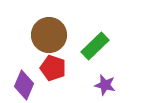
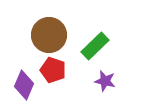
red pentagon: moved 2 px down
purple star: moved 4 px up
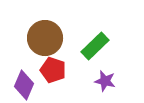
brown circle: moved 4 px left, 3 px down
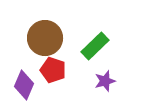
purple star: rotated 30 degrees counterclockwise
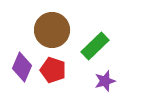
brown circle: moved 7 px right, 8 px up
purple diamond: moved 2 px left, 18 px up
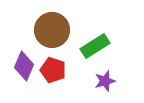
green rectangle: rotated 12 degrees clockwise
purple diamond: moved 2 px right, 1 px up
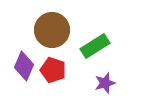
purple star: moved 2 px down
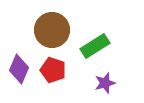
purple diamond: moved 5 px left, 3 px down
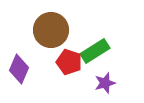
brown circle: moved 1 px left
green rectangle: moved 5 px down
red pentagon: moved 16 px right, 8 px up
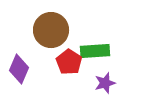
green rectangle: rotated 28 degrees clockwise
red pentagon: rotated 15 degrees clockwise
